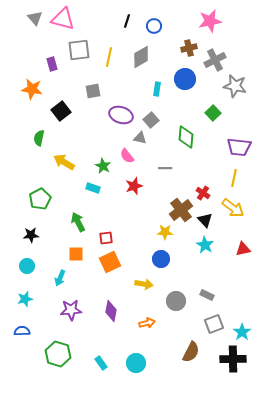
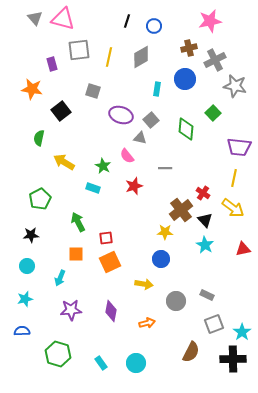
gray square at (93, 91): rotated 28 degrees clockwise
green diamond at (186, 137): moved 8 px up
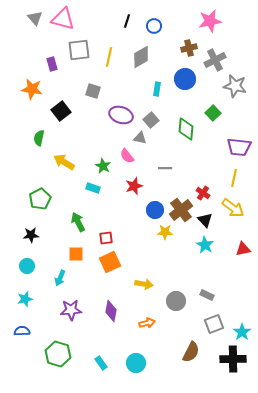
blue circle at (161, 259): moved 6 px left, 49 px up
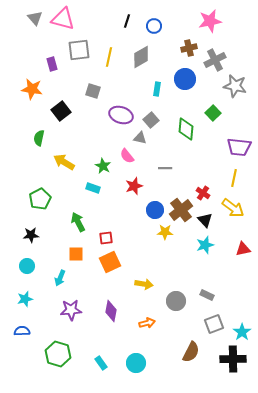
cyan star at (205, 245): rotated 24 degrees clockwise
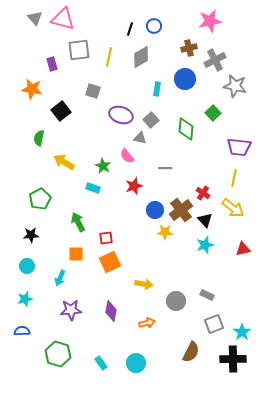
black line at (127, 21): moved 3 px right, 8 px down
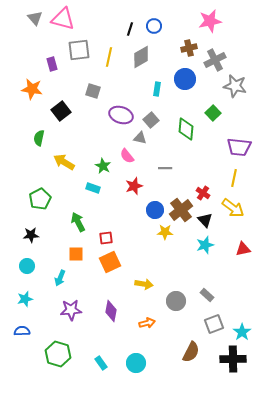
gray rectangle at (207, 295): rotated 16 degrees clockwise
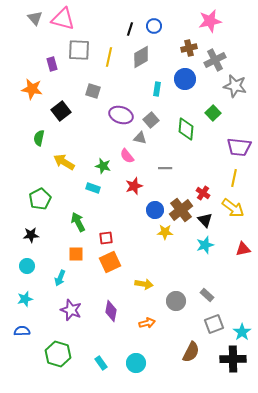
gray square at (79, 50): rotated 10 degrees clockwise
green star at (103, 166): rotated 14 degrees counterclockwise
purple star at (71, 310): rotated 25 degrees clockwise
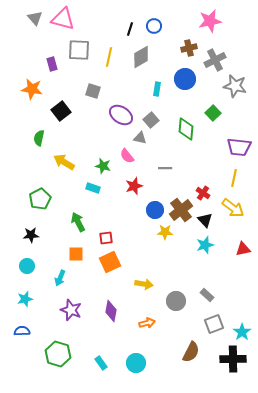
purple ellipse at (121, 115): rotated 15 degrees clockwise
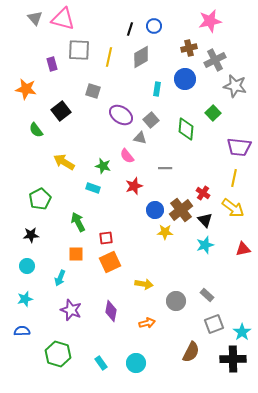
orange star at (32, 89): moved 6 px left
green semicircle at (39, 138): moved 3 px left, 8 px up; rotated 49 degrees counterclockwise
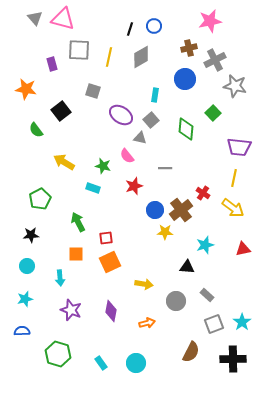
cyan rectangle at (157, 89): moved 2 px left, 6 px down
black triangle at (205, 220): moved 18 px left, 47 px down; rotated 42 degrees counterclockwise
cyan arrow at (60, 278): rotated 28 degrees counterclockwise
cyan star at (242, 332): moved 10 px up
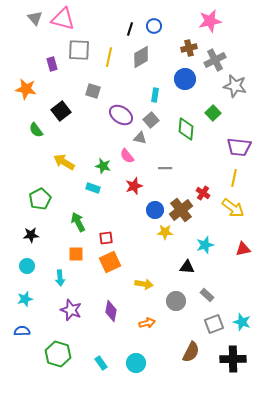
cyan star at (242, 322): rotated 18 degrees counterclockwise
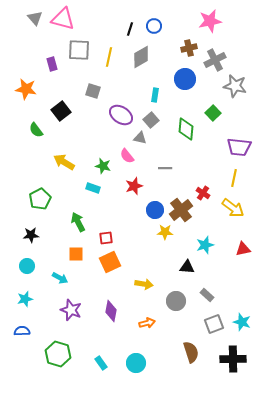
cyan arrow at (60, 278): rotated 56 degrees counterclockwise
brown semicircle at (191, 352): rotated 45 degrees counterclockwise
